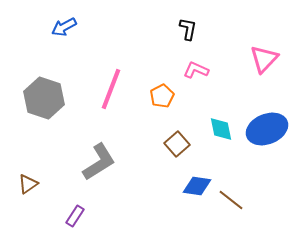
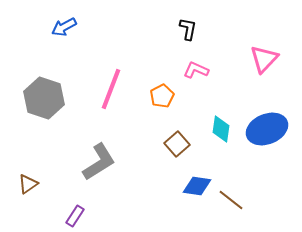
cyan diamond: rotated 20 degrees clockwise
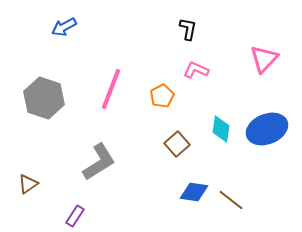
blue diamond: moved 3 px left, 6 px down
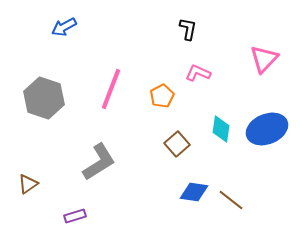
pink L-shape: moved 2 px right, 3 px down
purple rectangle: rotated 40 degrees clockwise
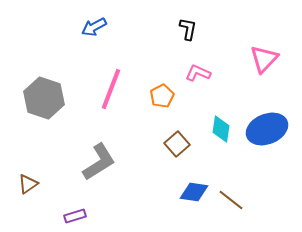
blue arrow: moved 30 px right
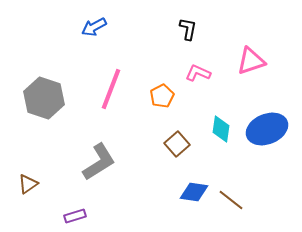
pink triangle: moved 13 px left, 2 px down; rotated 28 degrees clockwise
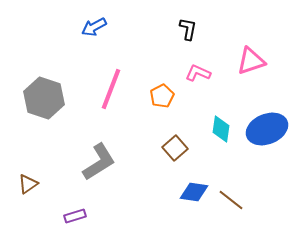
brown square: moved 2 px left, 4 px down
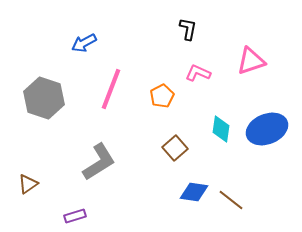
blue arrow: moved 10 px left, 16 px down
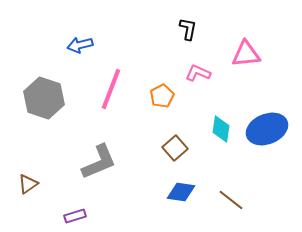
blue arrow: moved 4 px left, 2 px down; rotated 15 degrees clockwise
pink triangle: moved 5 px left, 7 px up; rotated 12 degrees clockwise
gray L-shape: rotated 9 degrees clockwise
blue diamond: moved 13 px left
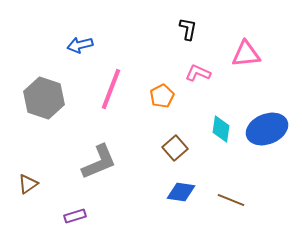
brown line: rotated 16 degrees counterclockwise
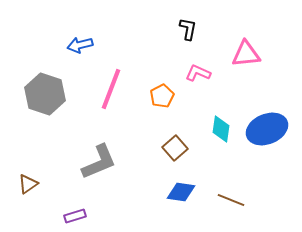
gray hexagon: moved 1 px right, 4 px up
